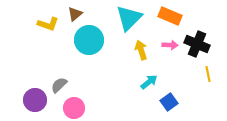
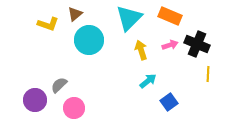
pink arrow: rotated 21 degrees counterclockwise
yellow line: rotated 14 degrees clockwise
cyan arrow: moved 1 px left, 1 px up
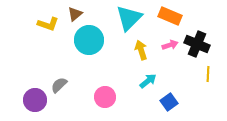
pink circle: moved 31 px right, 11 px up
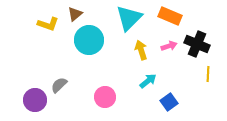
pink arrow: moved 1 px left, 1 px down
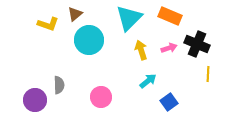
pink arrow: moved 2 px down
gray semicircle: rotated 132 degrees clockwise
pink circle: moved 4 px left
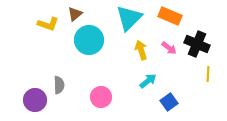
pink arrow: rotated 56 degrees clockwise
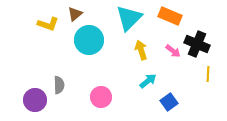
pink arrow: moved 4 px right, 3 px down
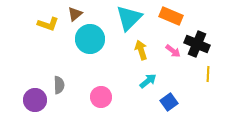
orange rectangle: moved 1 px right
cyan circle: moved 1 px right, 1 px up
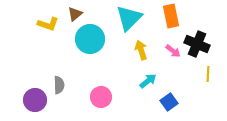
orange rectangle: rotated 55 degrees clockwise
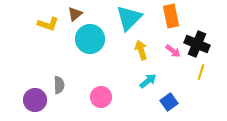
yellow line: moved 7 px left, 2 px up; rotated 14 degrees clockwise
